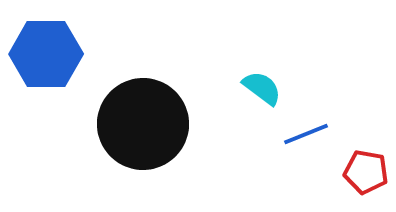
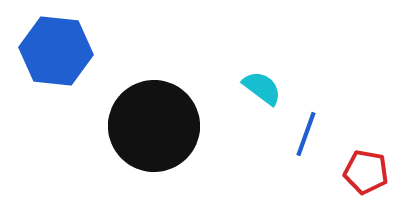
blue hexagon: moved 10 px right, 3 px up; rotated 6 degrees clockwise
black circle: moved 11 px right, 2 px down
blue line: rotated 48 degrees counterclockwise
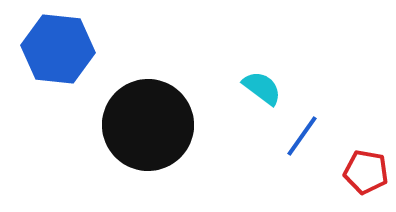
blue hexagon: moved 2 px right, 2 px up
black circle: moved 6 px left, 1 px up
blue line: moved 4 px left, 2 px down; rotated 15 degrees clockwise
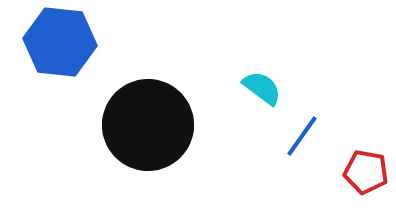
blue hexagon: moved 2 px right, 7 px up
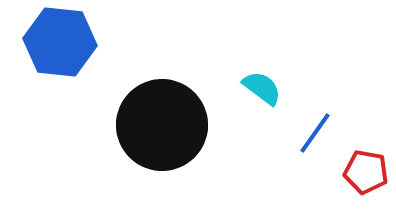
black circle: moved 14 px right
blue line: moved 13 px right, 3 px up
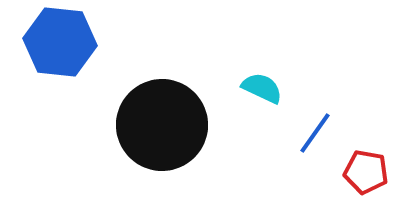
cyan semicircle: rotated 12 degrees counterclockwise
